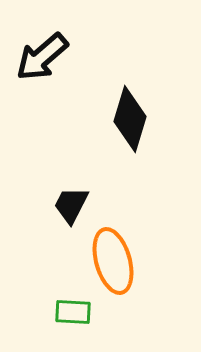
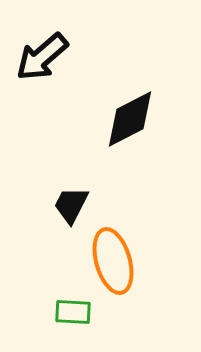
black diamond: rotated 46 degrees clockwise
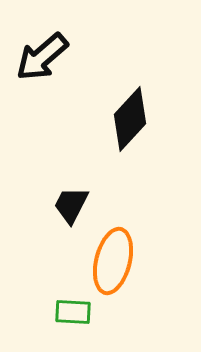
black diamond: rotated 20 degrees counterclockwise
orange ellipse: rotated 30 degrees clockwise
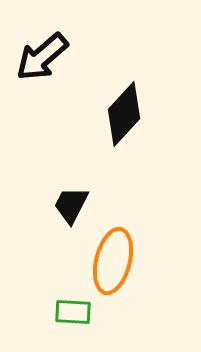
black diamond: moved 6 px left, 5 px up
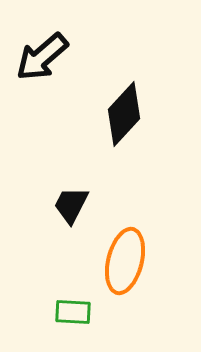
orange ellipse: moved 12 px right
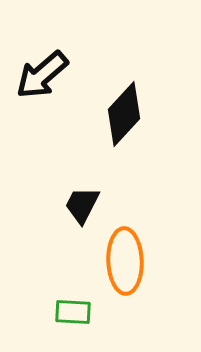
black arrow: moved 18 px down
black trapezoid: moved 11 px right
orange ellipse: rotated 16 degrees counterclockwise
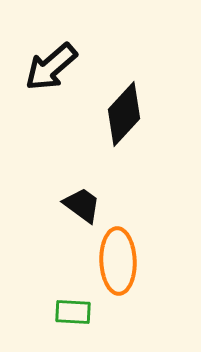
black arrow: moved 9 px right, 8 px up
black trapezoid: rotated 99 degrees clockwise
orange ellipse: moved 7 px left
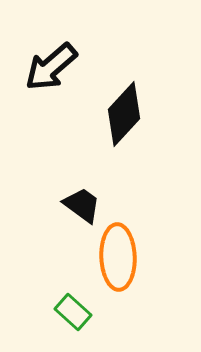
orange ellipse: moved 4 px up
green rectangle: rotated 39 degrees clockwise
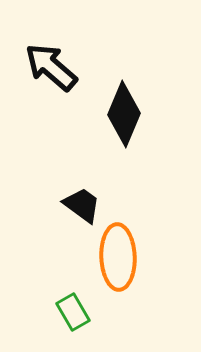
black arrow: rotated 82 degrees clockwise
black diamond: rotated 20 degrees counterclockwise
green rectangle: rotated 18 degrees clockwise
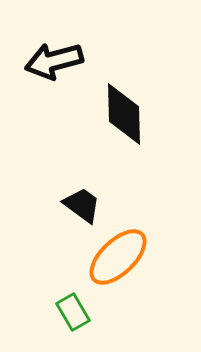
black arrow: moved 3 px right, 6 px up; rotated 56 degrees counterclockwise
black diamond: rotated 24 degrees counterclockwise
orange ellipse: rotated 48 degrees clockwise
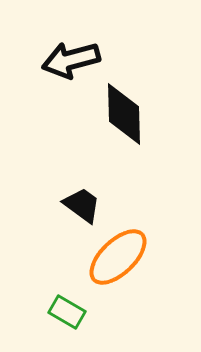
black arrow: moved 17 px right, 1 px up
green rectangle: moved 6 px left; rotated 30 degrees counterclockwise
